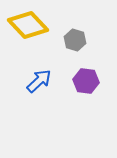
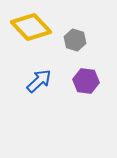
yellow diamond: moved 3 px right, 2 px down
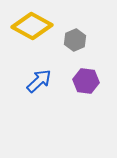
yellow diamond: moved 1 px right, 1 px up; rotated 18 degrees counterclockwise
gray hexagon: rotated 20 degrees clockwise
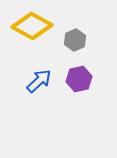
purple hexagon: moved 7 px left, 2 px up; rotated 20 degrees counterclockwise
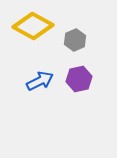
yellow diamond: moved 1 px right
blue arrow: moved 1 px right; rotated 16 degrees clockwise
